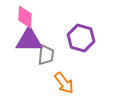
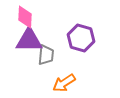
orange arrow: rotated 95 degrees clockwise
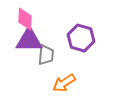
pink diamond: moved 2 px down
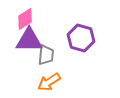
pink diamond: rotated 55 degrees clockwise
orange arrow: moved 15 px left, 1 px up
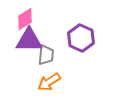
purple hexagon: rotated 8 degrees clockwise
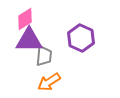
gray trapezoid: moved 2 px left, 1 px down
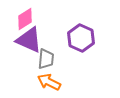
purple triangle: rotated 24 degrees clockwise
gray trapezoid: moved 2 px right, 3 px down
orange arrow: rotated 60 degrees clockwise
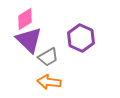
purple triangle: rotated 20 degrees clockwise
gray trapezoid: moved 2 px right, 2 px up; rotated 55 degrees clockwise
orange arrow: rotated 20 degrees counterclockwise
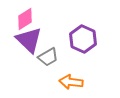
purple hexagon: moved 2 px right, 1 px down
orange arrow: moved 22 px right
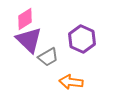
purple hexagon: moved 1 px left
